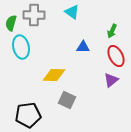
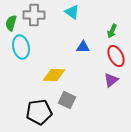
black pentagon: moved 11 px right, 3 px up
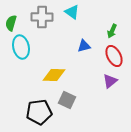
gray cross: moved 8 px right, 2 px down
blue triangle: moved 1 px right, 1 px up; rotated 16 degrees counterclockwise
red ellipse: moved 2 px left
purple triangle: moved 1 px left, 1 px down
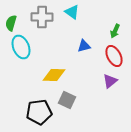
green arrow: moved 3 px right
cyan ellipse: rotated 10 degrees counterclockwise
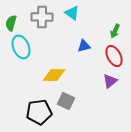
cyan triangle: moved 1 px down
gray square: moved 1 px left, 1 px down
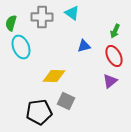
yellow diamond: moved 1 px down
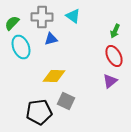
cyan triangle: moved 1 px right, 3 px down
green semicircle: moved 1 px right; rotated 28 degrees clockwise
blue triangle: moved 33 px left, 7 px up
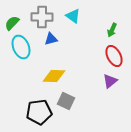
green arrow: moved 3 px left, 1 px up
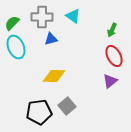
cyan ellipse: moved 5 px left
gray square: moved 1 px right, 5 px down; rotated 24 degrees clockwise
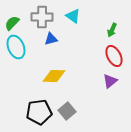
gray square: moved 5 px down
